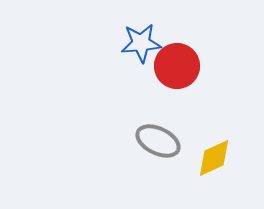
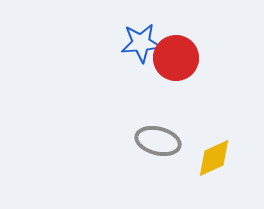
red circle: moved 1 px left, 8 px up
gray ellipse: rotated 12 degrees counterclockwise
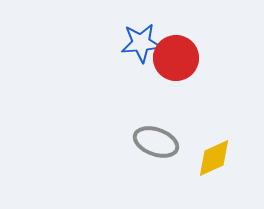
gray ellipse: moved 2 px left, 1 px down; rotated 6 degrees clockwise
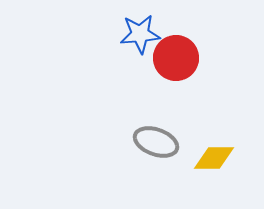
blue star: moved 1 px left, 9 px up
yellow diamond: rotated 24 degrees clockwise
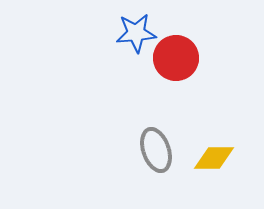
blue star: moved 4 px left, 1 px up
gray ellipse: moved 8 px down; rotated 51 degrees clockwise
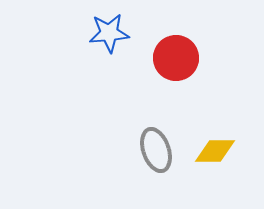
blue star: moved 27 px left
yellow diamond: moved 1 px right, 7 px up
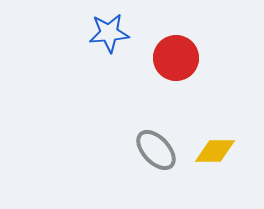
gray ellipse: rotated 24 degrees counterclockwise
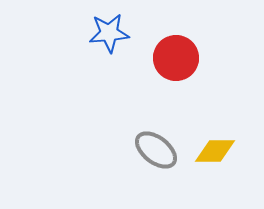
gray ellipse: rotated 9 degrees counterclockwise
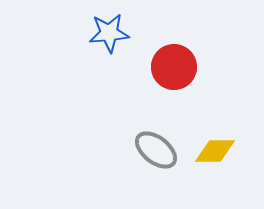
red circle: moved 2 px left, 9 px down
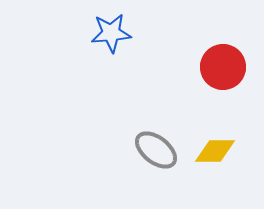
blue star: moved 2 px right
red circle: moved 49 px right
